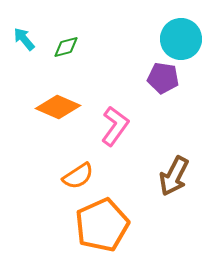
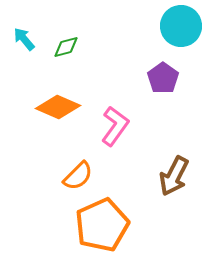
cyan circle: moved 13 px up
purple pentagon: rotated 28 degrees clockwise
orange semicircle: rotated 12 degrees counterclockwise
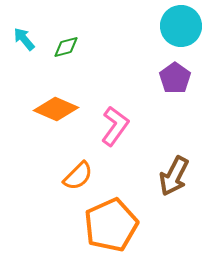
purple pentagon: moved 12 px right
orange diamond: moved 2 px left, 2 px down
orange pentagon: moved 9 px right
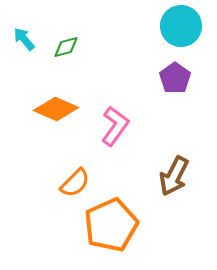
orange semicircle: moved 3 px left, 7 px down
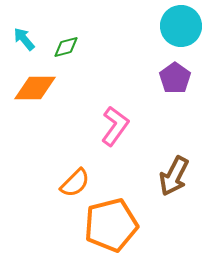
orange diamond: moved 21 px left, 21 px up; rotated 24 degrees counterclockwise
orange pentagon: rotated 10 degrees clockwise
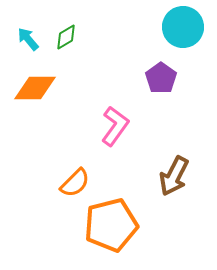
cyan circle: moved 2 px right, 1 px down
cyan arrow: moved 4 px right
green diamond: moved 10 px up; rotated 16 degrees counterclockwise
purple pentagon: moved 14 px left
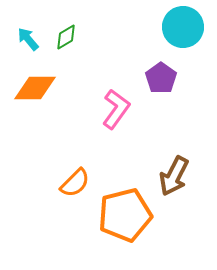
pink L-shape: moved 1 px right, 17 px up
orange pentagon: moved 14 px right, 10 px up
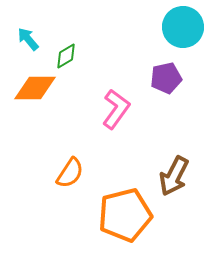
green diamond: moved 19 px down
purple pentagon: moved 5 px right; rotated 24 degrees clockwise
orange semicircle: moved 5 px left, 10 px up; rotated 12 degrees counterclockwise
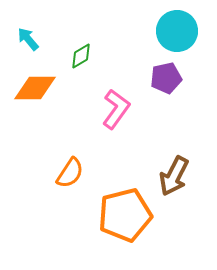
cyan circle: moved 6 px left, 4 px down
green diamond: moved 15 px right
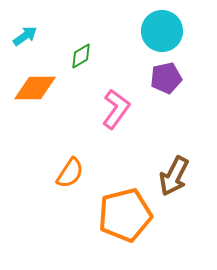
cyan circle: moved 15 px left
cyan arrow: moved 3 px left, 3 px up; rotated 95 degrees clockwise
